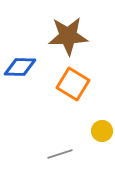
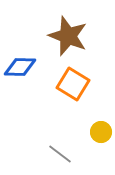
brown star: rotated 24 degrees clockwise
yellow circle: moved 1 px left, 1 px down
gray line: rotated 55 degrees clockwise
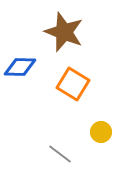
brown star: moved 4 px left, 4 px up
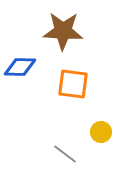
brown star: moved 1 px left, 1 px up; rotated 18 degrees counterclockwise
orange square: rotated 24 degrees counterclockwise
gray line: moved 5 px right
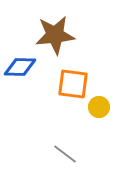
brown star: moved 8 px left, 4 px down; rotated 9 degrees counterclockwise
yellow circle: moved 2 px left, 25 px up
